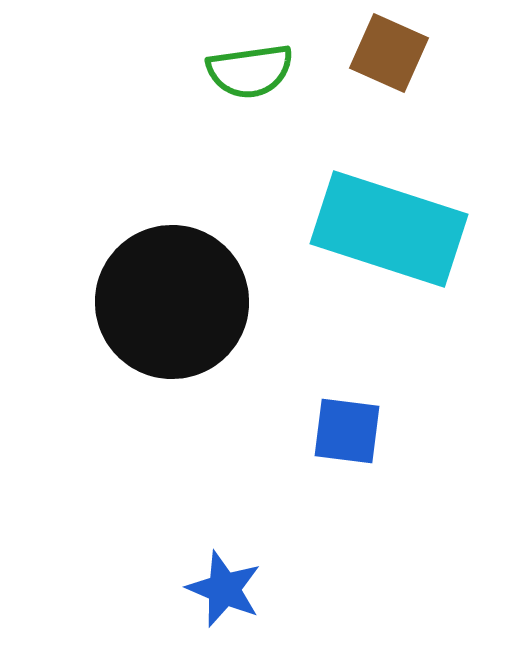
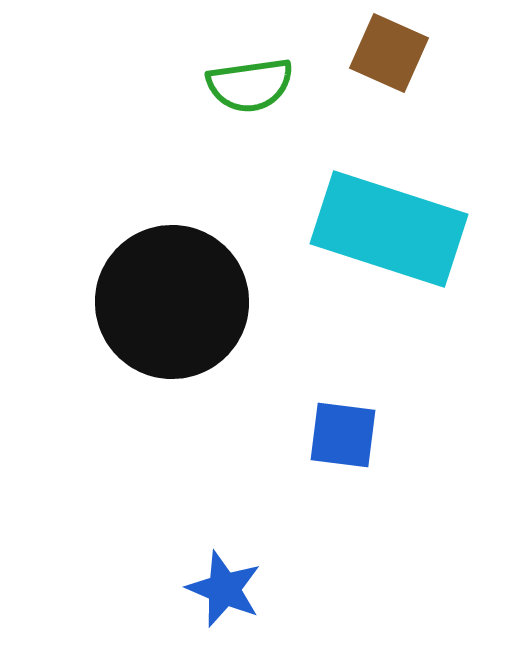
green semicircle: moved 14 px down
blue square: moved 4 px left, 4 px down
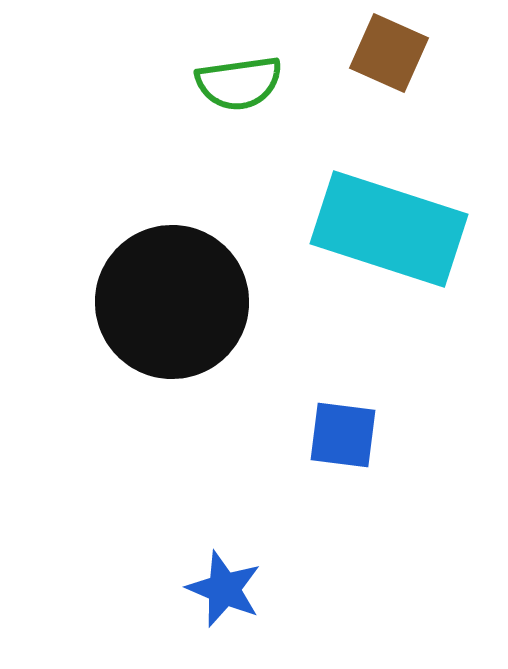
green semicircle: moved 11 px left, 2 px up
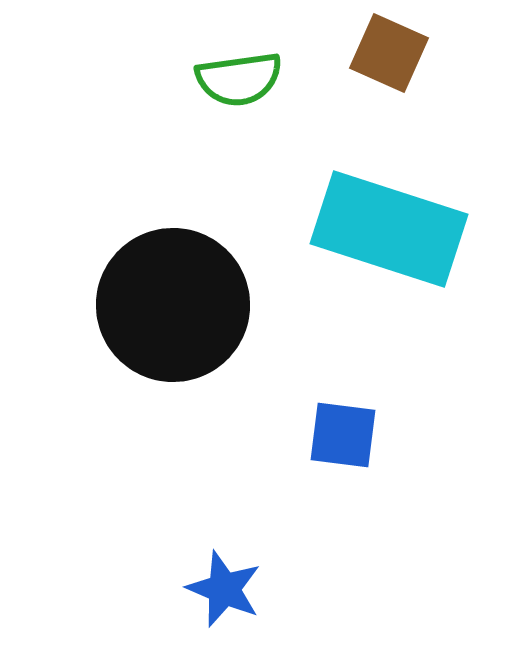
green semicircle: moved 4 px up
black circle: moved 1 px right, 3 px down
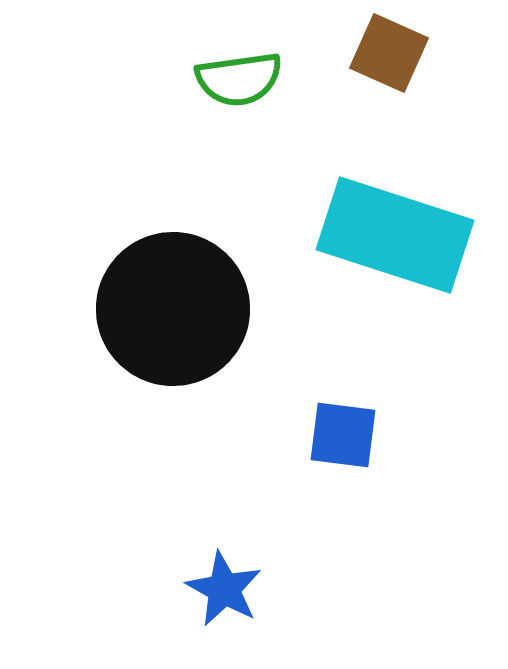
cyan rectangle: moved 6 px right, 6 px down
black circle: moved 4 px down
blue star: rotated 6 degrees clockwise
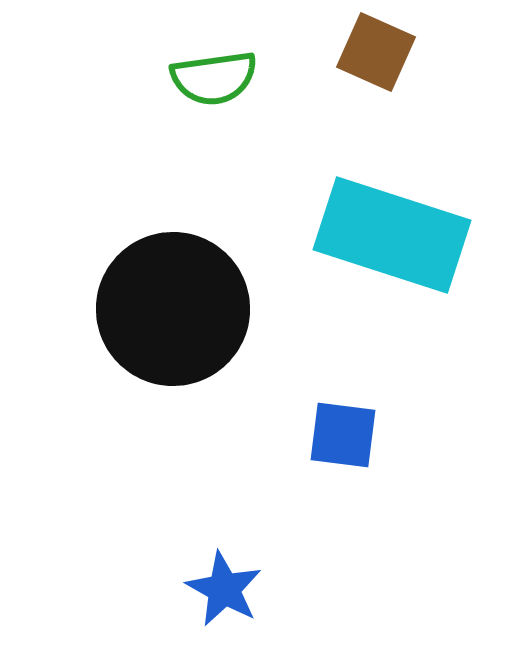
brown square: moved 13 px left, 1 px up
green semicircle: moved 25 px left, 1 px up
cyan rectangle: moved 3 px left
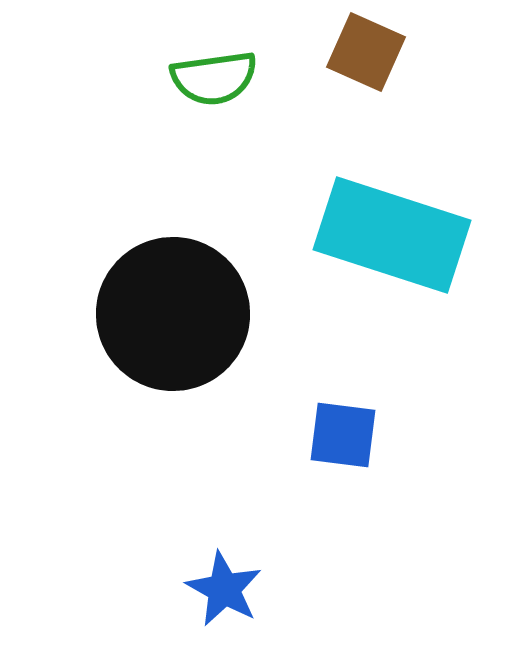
brown square: moved 10 px left
black circle: moved 5 px down
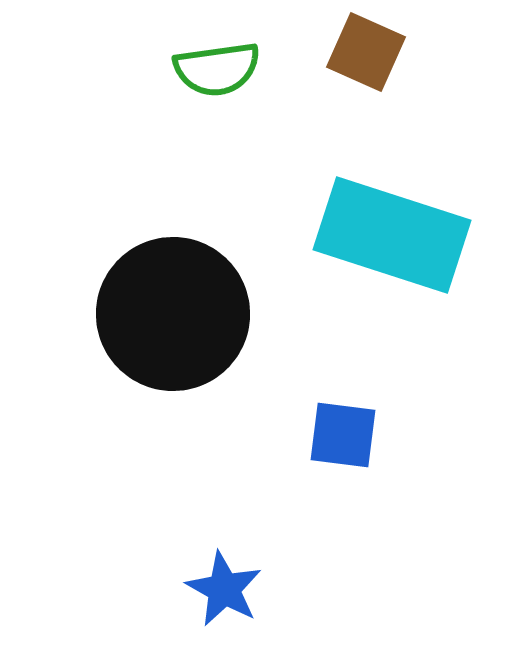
green semicircle: moved 3 px right, 9 px up
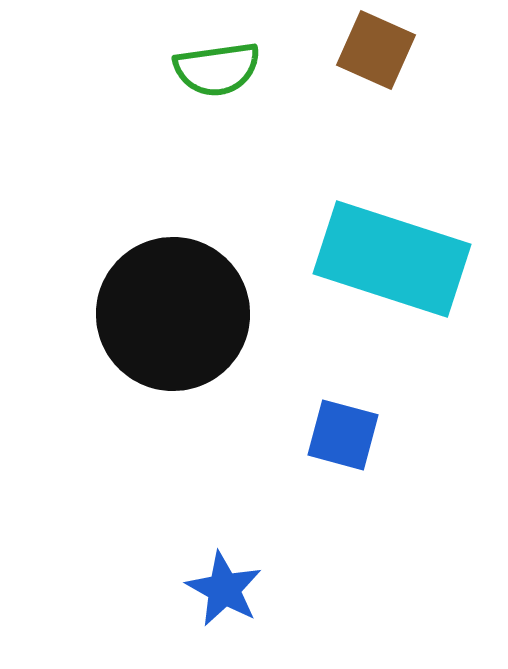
brown square: moved 10 px right, 2 px up
cyan rectangle: moved 24 px down
blue square: rotated 8 degrees clockwise
